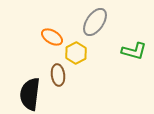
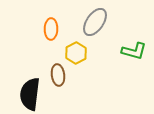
orange ellipse: moved 1 px left, 8 px up; rotated 60 degrees clockwise
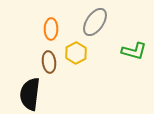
brown ellipse: moved 9 px left, 13 px up
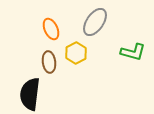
orange ellipse: rotated 25 degrees counterclockwise
green L-shape: moved 1 px left, 1 px down
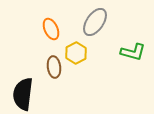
brown ellipse: moved 5 px right, 5 px down
black semicircle: moved 7 px left
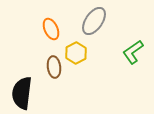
gray ellipse: moved 1 px left, 1 px up
green L-shape: rotated 130 degrees clockwise
black semicircle: moved 1 px left, 1 px up
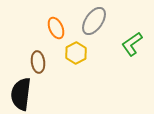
orange ellipse: moved 5 px right, 1 px up
green L-shape: moved 1 px left, 8 px up
brown ellipse: moved 16 px left, 5 px up
black semicircle: moved 1 px left, 1 px down
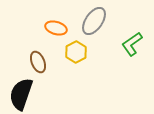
orange ellipse: rotated 50 degrees counterclockwise
yellow hexagon: moved 1 px up
brown ellipse: rotated 15 degrees counterclockwise
black semicircle: rotated 12 degrees clockwise
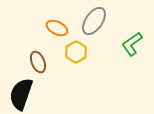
orange ellipse: moved 1 px right; rotated 10 degrees clockwise
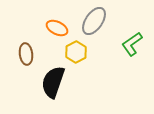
brown ellipse: moved 12 px left, 8 px up; rotated 15 degrees clockwise
black semicircle: moved 32 px right, 12 px up
